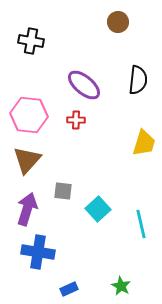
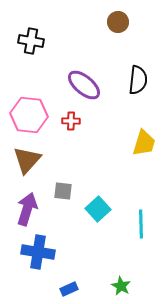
red cross: moved 5 px left, 1 px down
cyan line: rotated 12 degrees clockwise
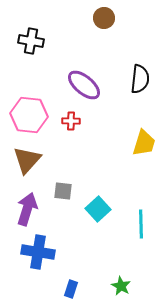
brown circle: moved 14 px left, 4 px up
black semicircle: moved 2 px right, 1 px up
blue rectangle: moved 2 px right; rotated 48 degrees counterclockwise
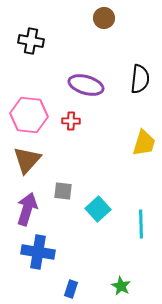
purple ellipse: moved 2 px right; rotated 24 degrees counterclockwise
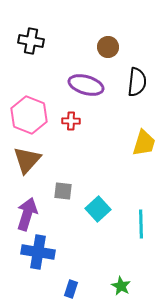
brown circle: moved 4 px right, 29 px down
black semicircle: moved 3 px left, 3 px down
pink hexagon: rotated 15 degrees clockwise
purple arrow: moved 5 px down
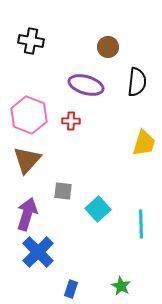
blue cross: rotated 36 degrees clockwise
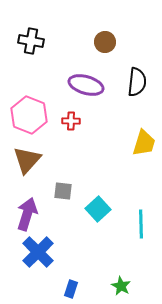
brown circle: moved 3 px left, 5 px up
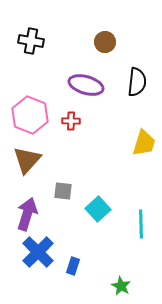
pink hexagon: moved 1 px right
blue rectangle: moved 2 px right, 23 px up
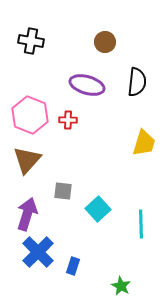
purple ellipse: moved 1 px right
red cross: moved 3 px left, 1 px up
